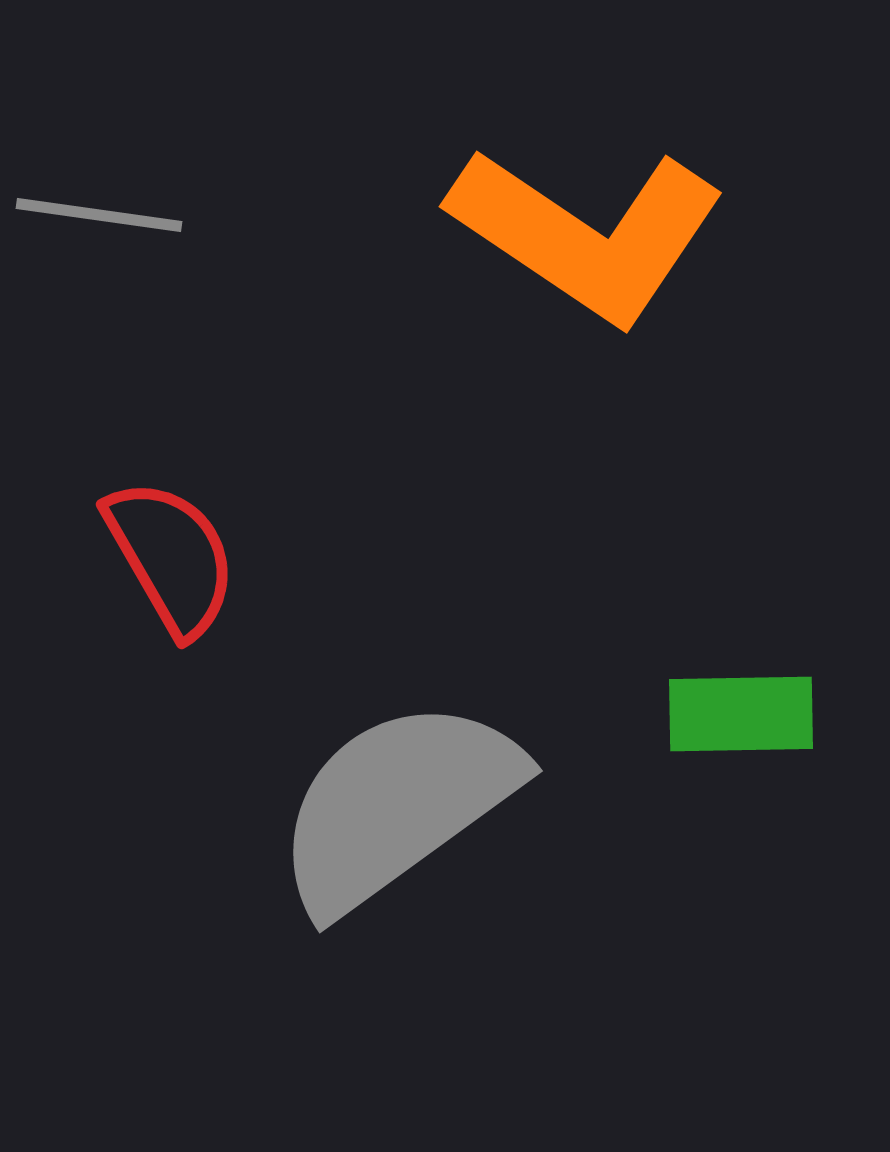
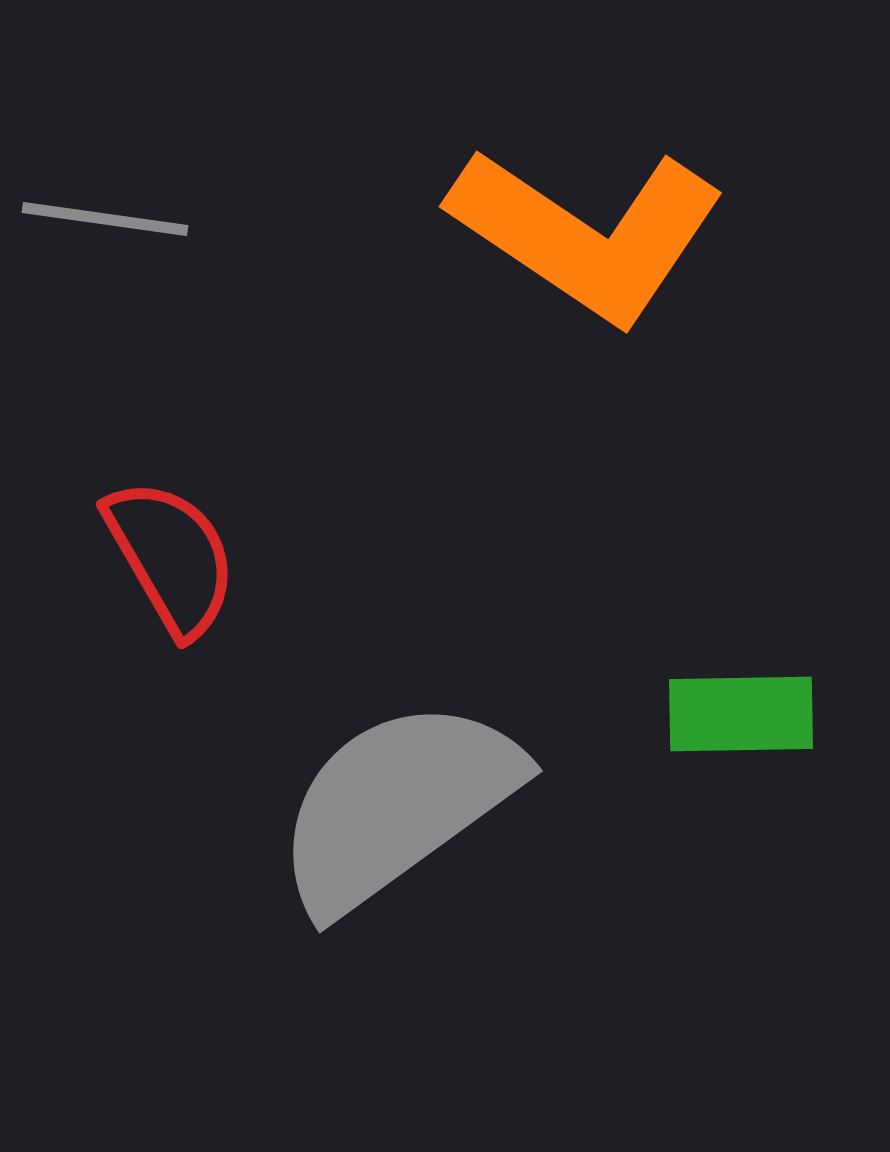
gray line: moved 6 px right, 4 px down
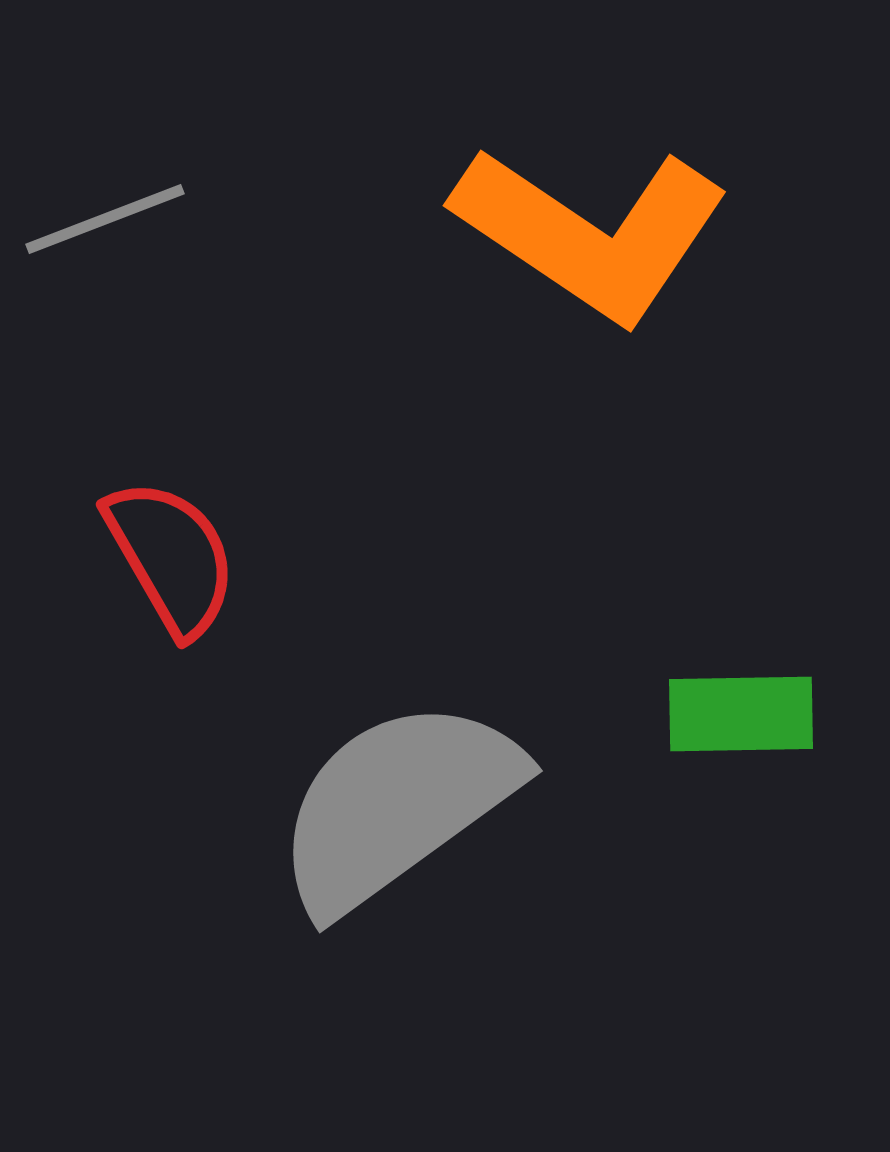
gray line: rotated 29 degrees counterclockwise
orange L-shape: moved 4 px right, 1 px up
